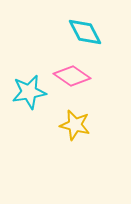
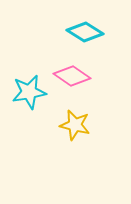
cyan diamond: rotated 30 degrees counterclockwise
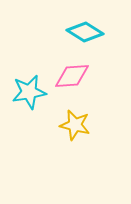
pink diamond: rotated 39 degrees counterclockwise
